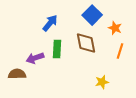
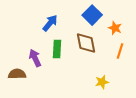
purple arrow: rotated 84 degrees clockwise
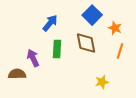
purple arrow: moved 2 px left
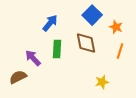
orange star: moved 1 px right, 1 px up
purple arrow: rotated 18 degrees counterclockwise
brown semicircle: moved 1 px right, 3 px down; rotated 24 degrees counterclockwise
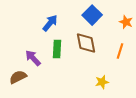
orange star: moved 10 px right, 5 px up
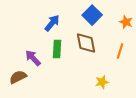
blue arrow: moved 2 px right
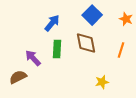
orange star: moved 3 px up
orange line: moved 1 px right, 1 px up
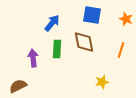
blue square: rotated 36 degrees counterclockwise
brown diamond: moved 2 px left, 1 px up
purple arrow: rotated 36 degrees clockwise
brown semicircle: moved 9 px down
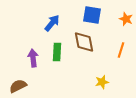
green rectangle: moved 3 px down
